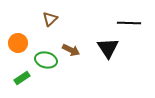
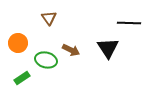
brown triangle: moved 1 px left, 1 px up; rotated 21 degrees counterclockwise
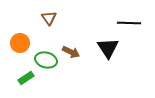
orange circle: moved 2 px right
brown arrow: moved 2 px down
green rectangle: moved 4 px right
